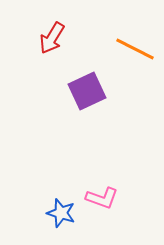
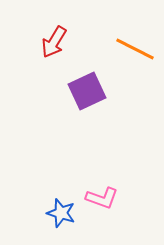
red arrow: moved 2 px right, 4 px down
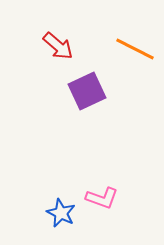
red arrow: moved 4 px right, 4 px down; rotated 80 degrees counterclockwise
blue star: rotated 8 degrees clockwise
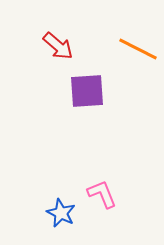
orange line: moved 3 px right
purple square: rotated 21 degrees clockwise
pink L-shape: moved 4 px up; rotated 132 degrees counterclockwise
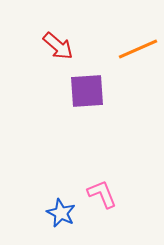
orange line: rotated 51 degrees counterclockwise
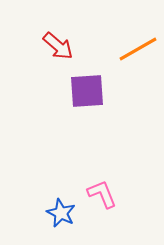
orange line: rotated 6 degrees counterclockwise
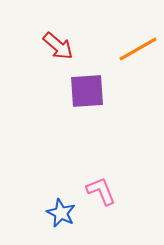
pink L-shape: moved 1 px left, 3 px up
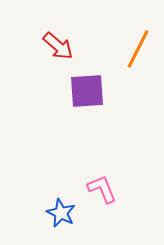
orange line: rotated 33 degrees counterclockwise
pink L-shape: moved 1 px right, 2 px up
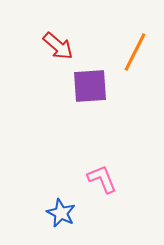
orange line: moved 3 px left, 3 px down
purple square: moved 3 px right, 5 px up
pink L-shape: moved 10 px up
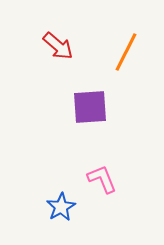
orange line: moved 9 px left
purple square: moved 21 px down
blue star: moved 6 px up; rotated 16 degrees clockwise
